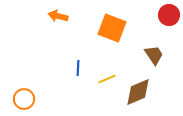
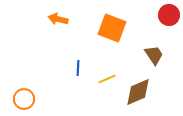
orange arrow: moved 3 px down
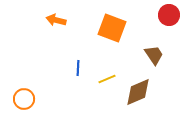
orange arrow: moved 2 px left, 1 px down
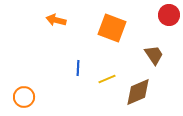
orange circle: moved 2 px up
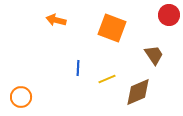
orange circle: moved 3 px left
